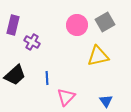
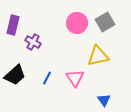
pink circle: moved 2 px up
purple cross: moved 1 px right
blue line: rotated 32 degrees clockwise
pink triangle: moved 9 px right, 19 px up; rotated 18 degrees counterclockwise
blue triangle: moved 2 px left, 1 px up
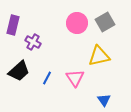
yellow triangle: moved 1 px right
black trapezoid: moved 4 px right, 4 px up
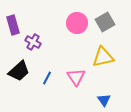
purple rectangle: rotated 30 degrees counterclockwise
yellow triangle: moved 4 px right, 1 px down
pink triangle: moved 1 px right, 1 px up
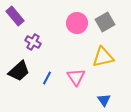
purple rectangle: moved 2 px right, 9 px up; rotated 24 degrees counterclockwise
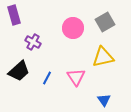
purple rectangle: moved 1 px left, 1 px up; rotated 24 degrees clockwise
pink circle: moved 4 px left, 5 px down
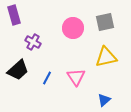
gray square: rotated 18 degrees clockwise
yellow triangle: moved 3 px right
black trapezoid: moved 1 px left, 1 px up
blue triangle: rotated 24 degrees clockwise
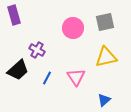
purple cross: moved 4 px right, 8 px down
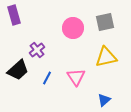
purple cross: rotated 21 degrees clockwise
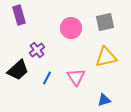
purple rectangle: moved 5 px right
pink circle: moved 2 px left
blue triangle: rotated 24 degrees clockwise
